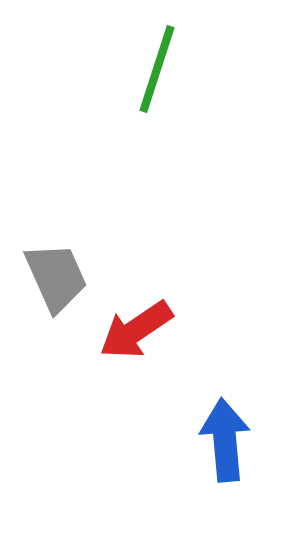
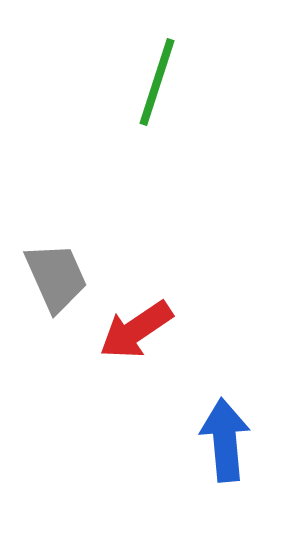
green line: moved 13 px down
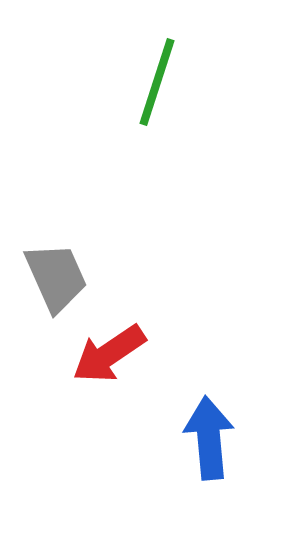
red arrow: moved 27 px left, 24 px down
blue arrow: moved 16 px left, 2 px up
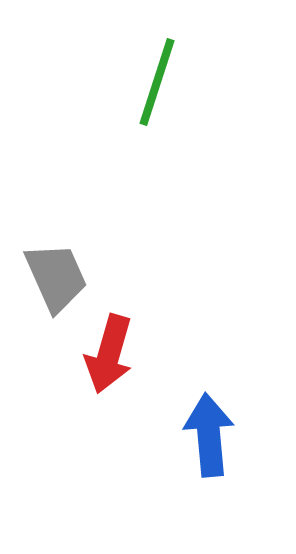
red arrow: rotated 40 degrees counterclockwise
blue arrow: moved 3 px up
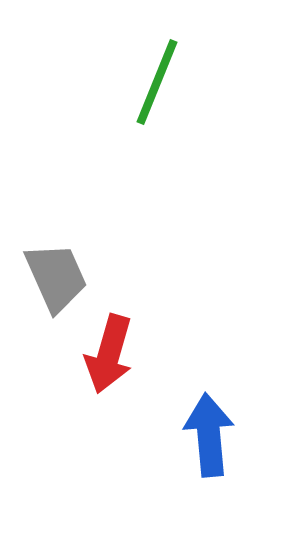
green line: rotated 4 degrees clockwise
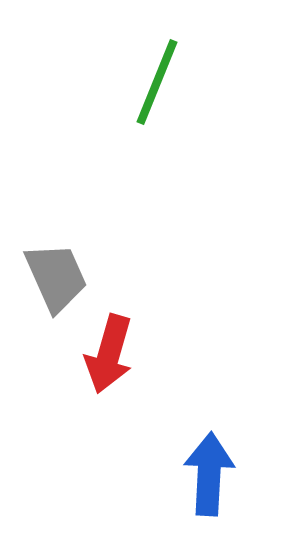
blue arrow: moved 39 px down; rotated 8 degrees clockwise
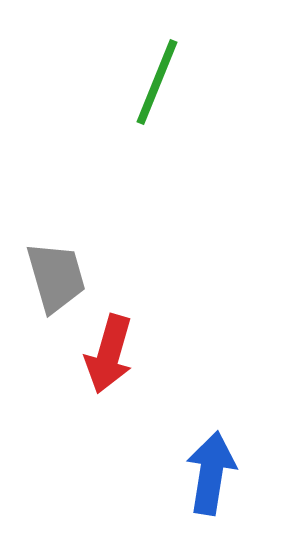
gray trapezoid: rotated 8 degrees clockwise
blue arrow: moved 2 px right, 1 px up; rotated 6 degrees clockwise
